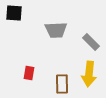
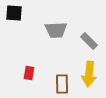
gray rectangle: moved 2 px left, 1 px up
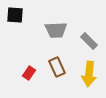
black square: moved 1 px right, 2 px down
red rectangle: rotated 24 degrees clockwise
brown rectangle: moved 5 px left, 17 px up; rotated 24 degrees counterclockwise
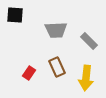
yellow arrow: moved 3 px left, 4 px down
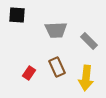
black square: moved 2 px right
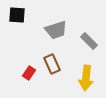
gray trapezoid: rotated 15 degrees counterclockwise
brown rectangle: moved 5 px left, 3 px up
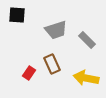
gray rectangle: moved 2 px left, 1 px up
yellow arrow: rotated 95 degrees clockwise
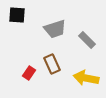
gray trapezoid: moved 1 px left, 1 px up
